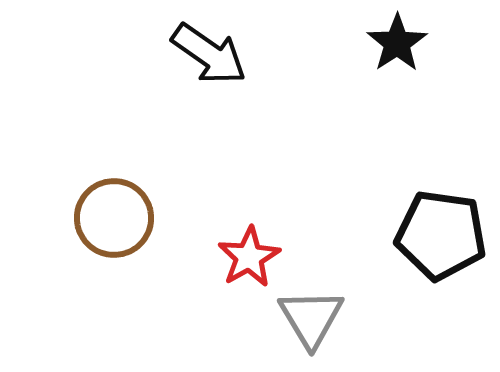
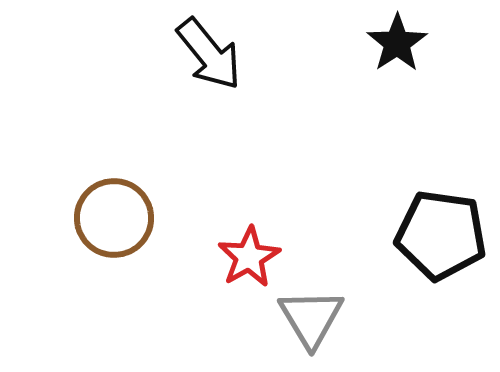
black arrow: rotated 16 degrees clockwise
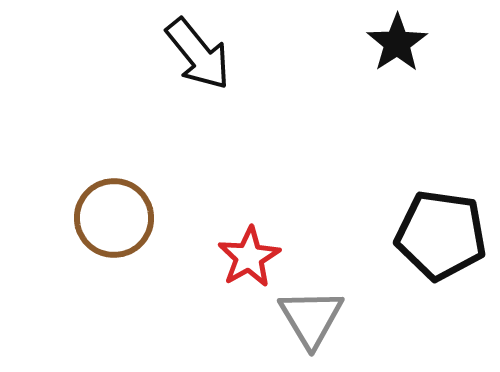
black arrow: moved 11 px left
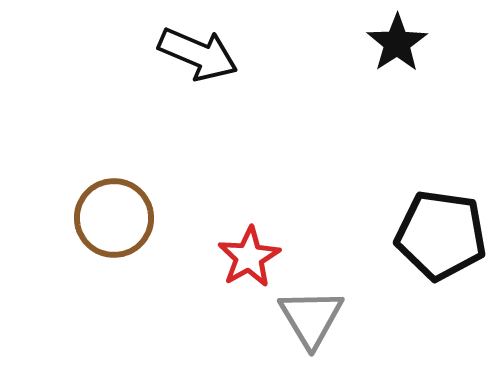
black arrow: rotated 28 degrees counterclockwise
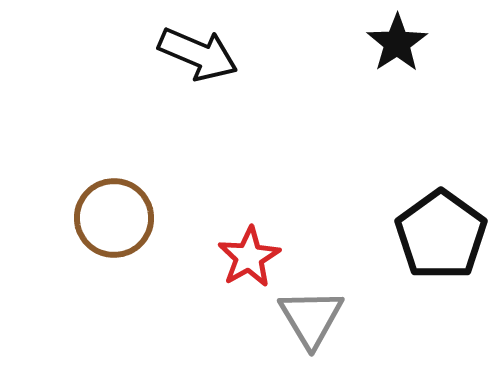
black pentagon: rotated 28 degrees clockwise
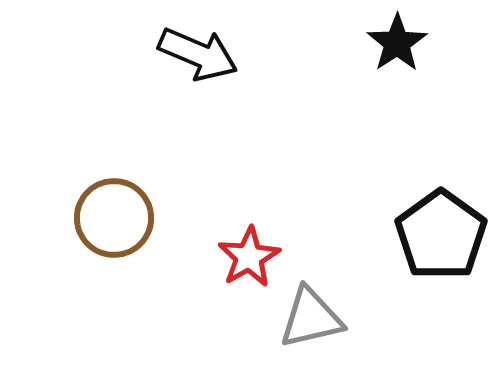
gray triangle: rotated 48 degrees clockwise
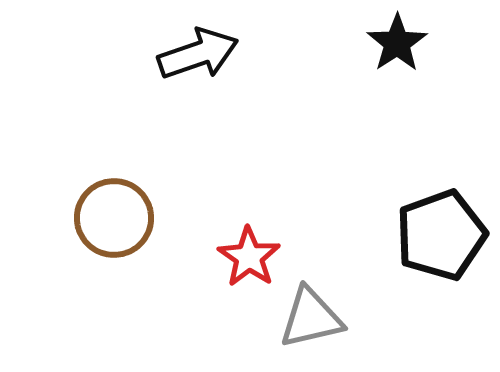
black arrow: rotated 42 degrees counterclockwise
black pentagon: rotated 16 degrees clockwise
red star: rotated 8 degrees counterclockwise
